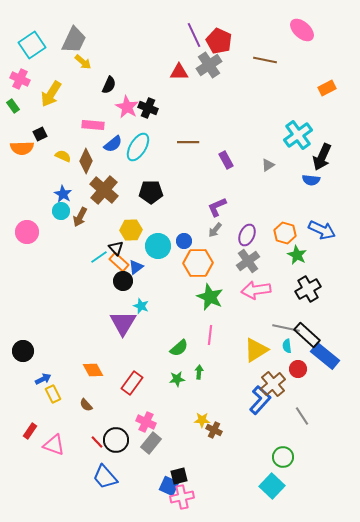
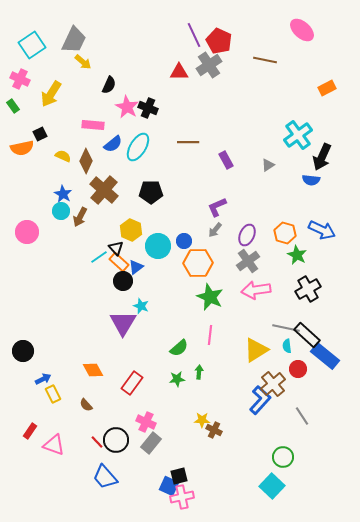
orange semicircle at (22, 148): rotated 10 degrees counterclockwise
yellow hexagon at (131, 230): rotated 25 degrees clockwise
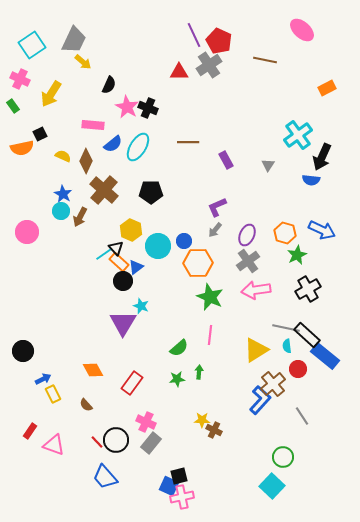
gray triangle at (268, 165): rotated 24 degrees counterclockwise
green star at (297, 255): rotated 18 degrees clockwise
cyan line at (99, 257): moved 5 px right, 3 px up
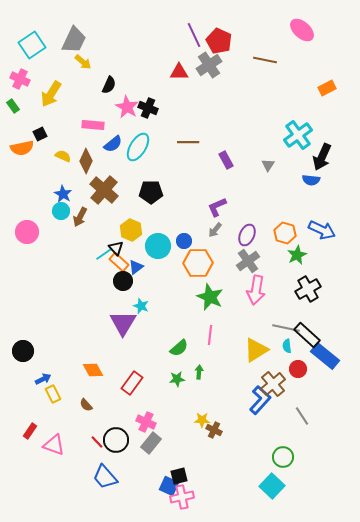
pink arrow at (256, 290): rotated 72 degrees counterclockwise
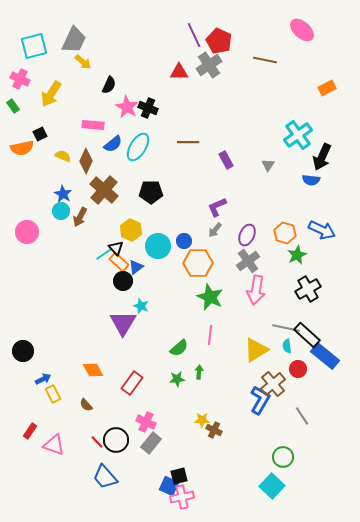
cyan square at (32, 45): moved 2 px right, 1 px down; rotated 20 degrees clockwise
blue L-shape at (260, 400): rotated 12 degrees counterclockwise
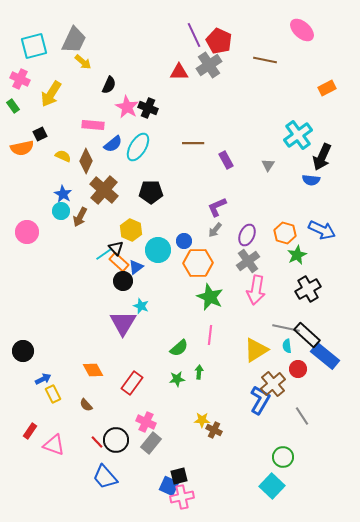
brown line at (188, 142): moved 5 px right, 1 px down
cyan circle at (158, 246): moved 4 px down
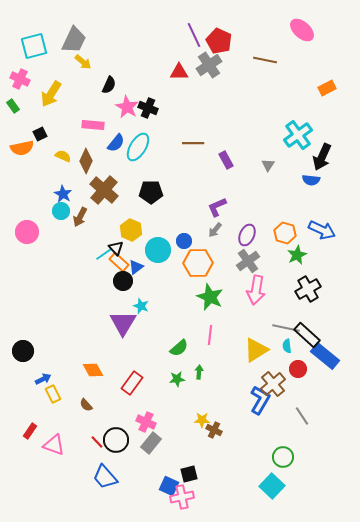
blue semicircle at (113, 144): moved 3 px right, 1 px up; rotated 12 degrees counterclockwise
black square at (179, 476): moved 10 px right, 2 px up
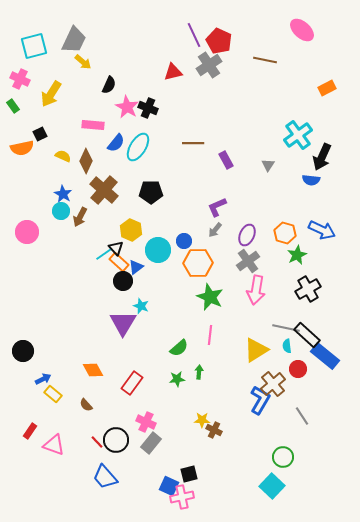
red triangle at (179, 72): moved 6 px left; rotated 12 degrees counterclockwise
yellow rectangle at (53, 394): rotated 24 degrees counterclockwise
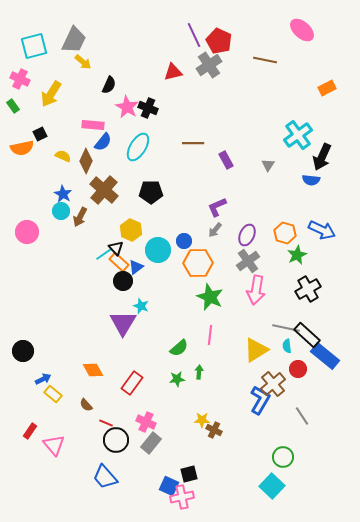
blue semicircle at (116, 143): moved 13 px left, 1 px up
red line at (97, 442): moved 9 px right, 19 px up; rotated 24 degrees counterclockwise
pink triangle at (54, 445): rotated 30 degrees clockwise
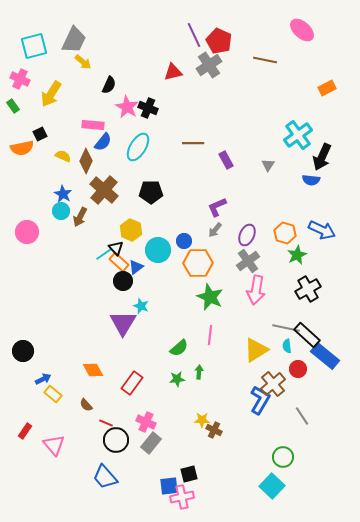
red rectangle at (30, 431): moved 5 px left
blue square at (169, 486): rotated 30 degrees counterclockwise
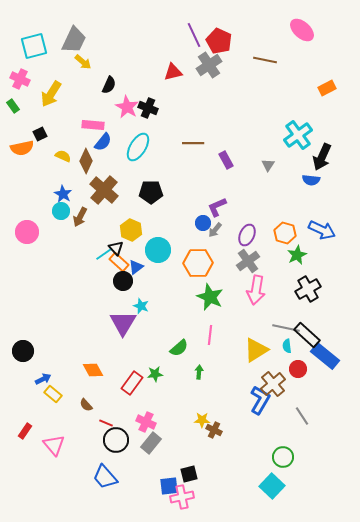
blue circle at (184, 241): moved 19 px right, 18 px up
green star at (177, 379): moved 22 px left, 5 px up
